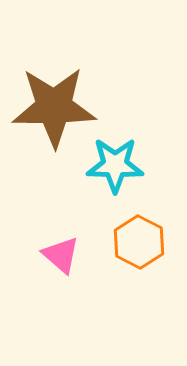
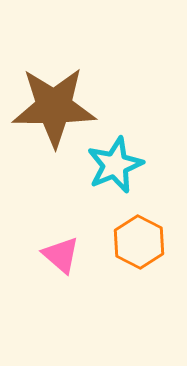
cyan star: rotated 24 degrees counterclockwise
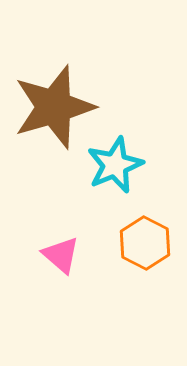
brown star: rotated 16 degrees counterclockwise
orange hexagon: moved 6 px right, 1 px down
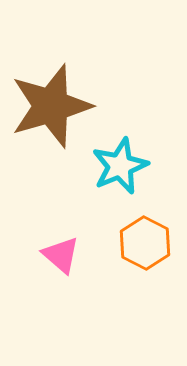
brown star: moved 3 px left, 1 px up
cyan star: moved 5 px right, 1 px down
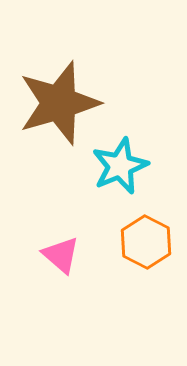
brown star: moved 8 px right, 3 px up
orange hexagon: moved 1 px right, 1 px up
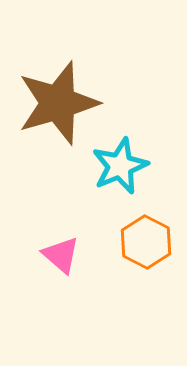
brown star: moved 1 px left
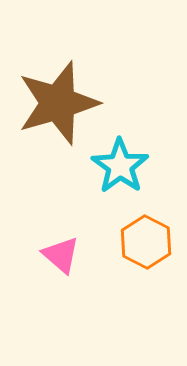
cyan star: rotated 14 degrees counterclockwise
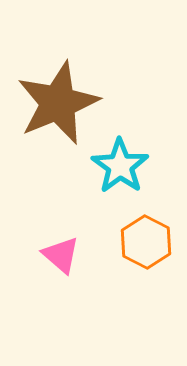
brown star: rotated 6 degrees counterclockwise
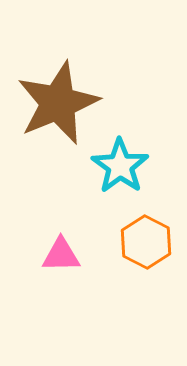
pink triangle: rotated 42 degrees counterclockwise
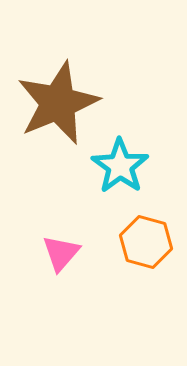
orange hexagon: rotated 12 degrees counterclockwise
pink triangle: moved 2 px up; rotated 48 degrees counterclockwise
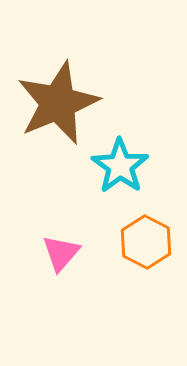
orange hexagon: rotated 12 degrees clockwise
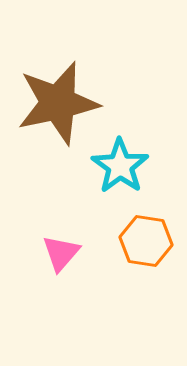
brown star: rotated 10 degrees clockwise
orange hexagon: moved 1 px up; rotated 18 degrees counterclockwise
